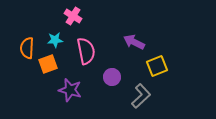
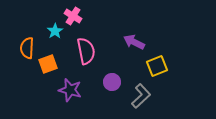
cyan star: moved 9 px up; rotated 28 degrees counterclockwise
purple circle: moved 5 px down
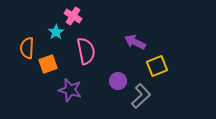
cyan star: moved 1 px right, 1 px down
purple arrow: moved 1 px right
purple circle: moved 6 px right, 1 px up
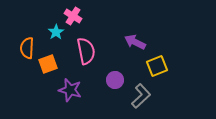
purple circle: moved 3 px left, 1 px up
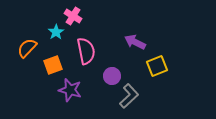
orange semicircle: rotated 40 degrees clockwise
orange square: moved 5 px right, 1 px down
purple circle: moved 3 px left, 4 px up
gray L-shape: moved 12 px left
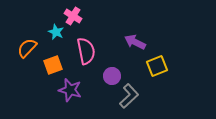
cyan star: rotated 14 degrees counterclockwise
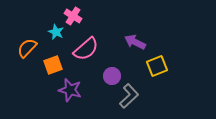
pink semicircle: moved 2 px up; rotated 60 degrees clockwise
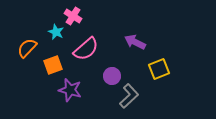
yellow square: moved 2 px right, 3 px down
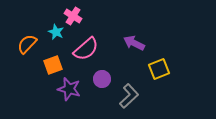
purple arrow: moved 1 px left, 1 px down
orange semicircle: moved 4 px up
purple circle: moved 10 px left, 3 px down
purple star: moved 1 px left, 1 px up
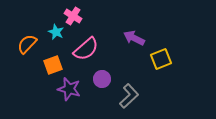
purple arrow: moved 5 px up
yellow square: moved 2 px right, 10 px up
